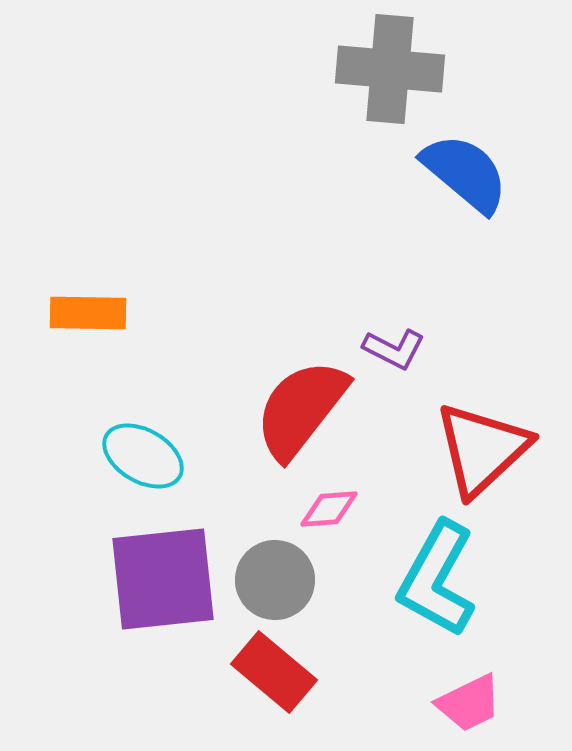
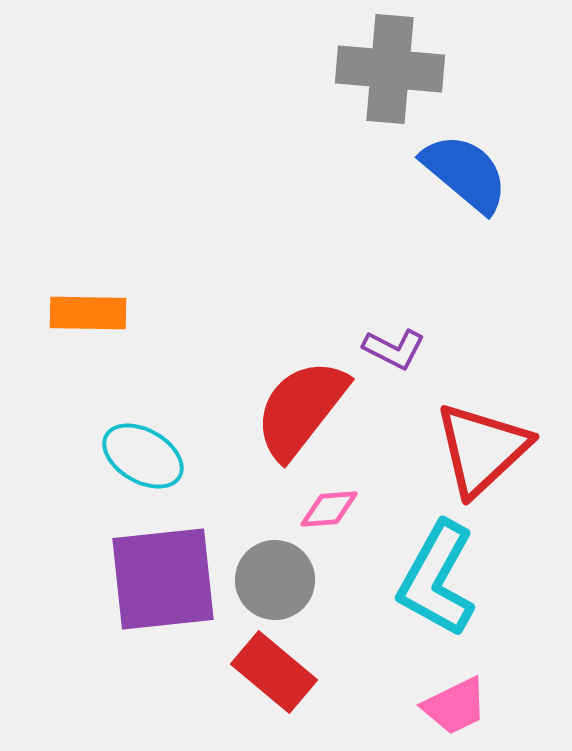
pink trapezoid: moved 14 px left, 3 px down
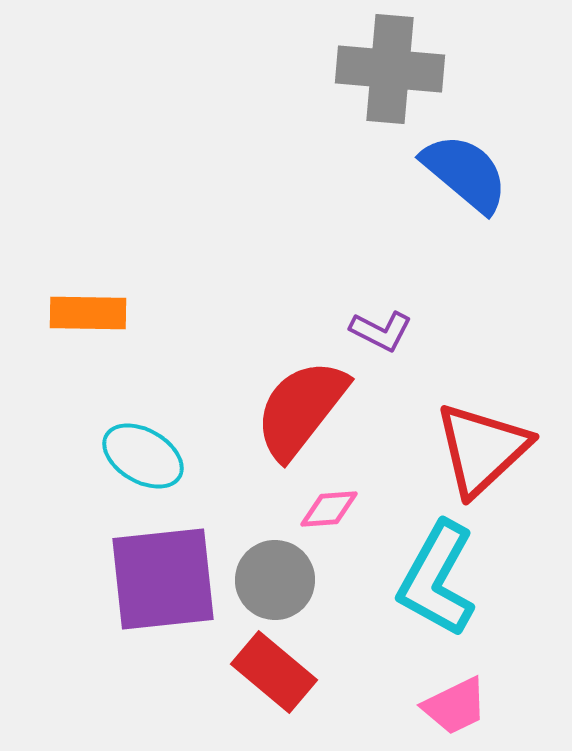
purple L-shape: moved 13 px left, 18 px up
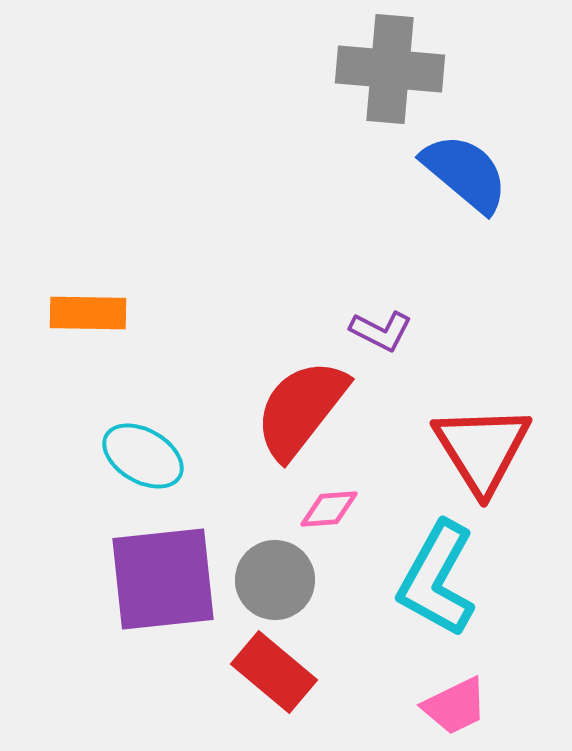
red triangle: rotated 19 degrees counterclockwise
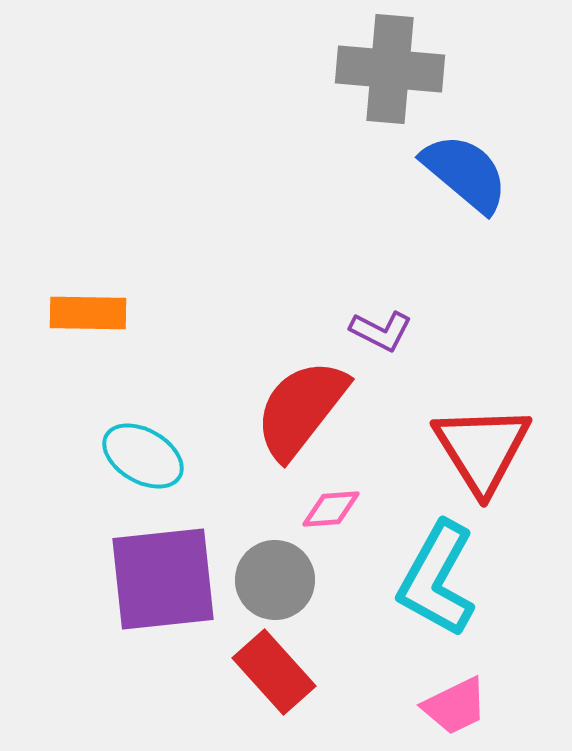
pink diamond: moved 2 px right
red rectangle: rotated 8 degrees clockwise
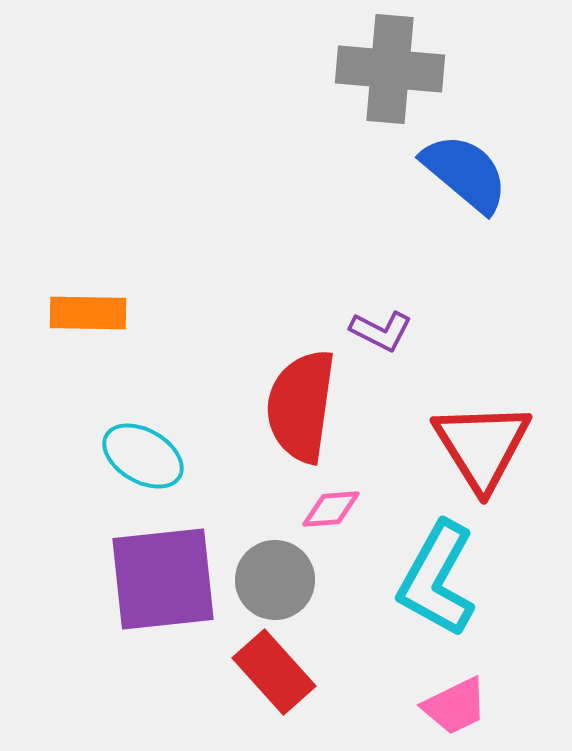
red semicircle: moved 3 px up; rotated 30 degrees counterclockwise
red triangle: moved 3 px up
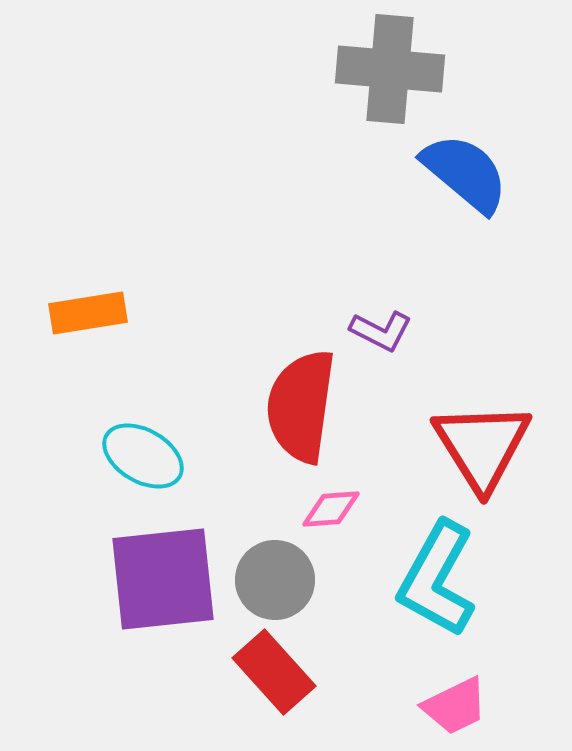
orange rectangle: rotated 10 degrees counterclockwise
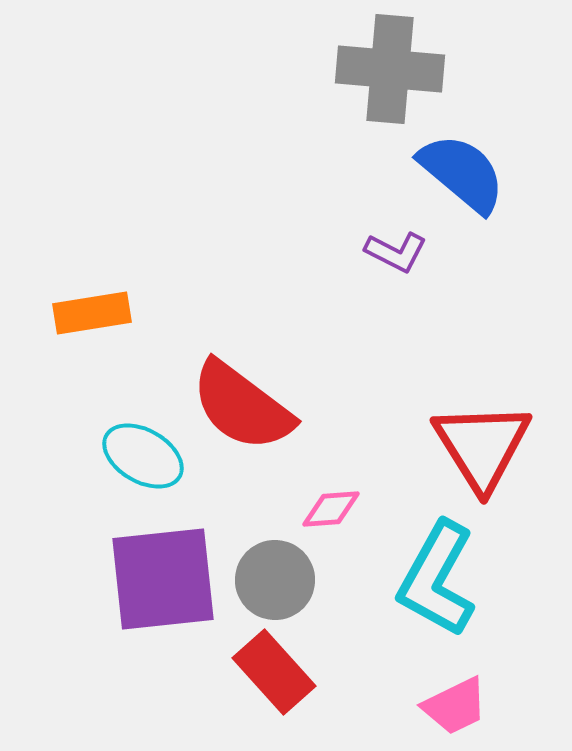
blue semicircle: moved 3 px left
orange rectangle: moved 4 px right
purple L-shape: moved 15 px right, 79 px up
red semicircle: moved 59 px left; rotated 61 degrees counterclockwise
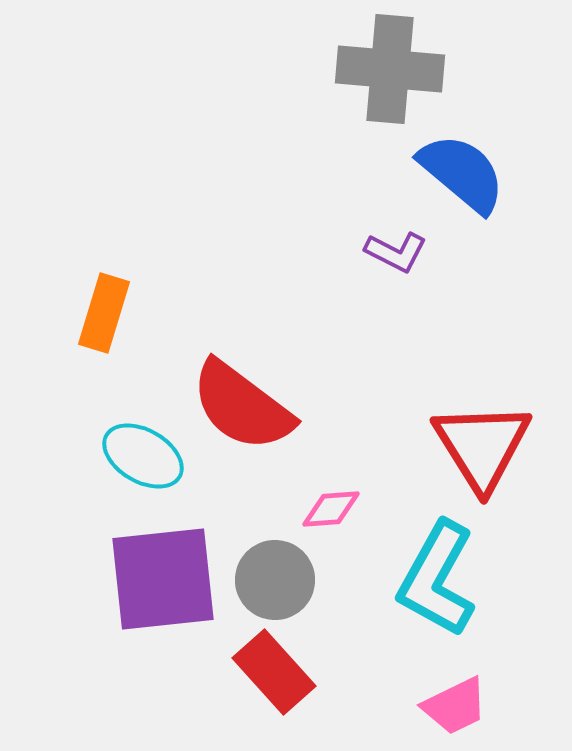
orange rectangle: moved 12 px right; rotated 64 degrees counterclockwise
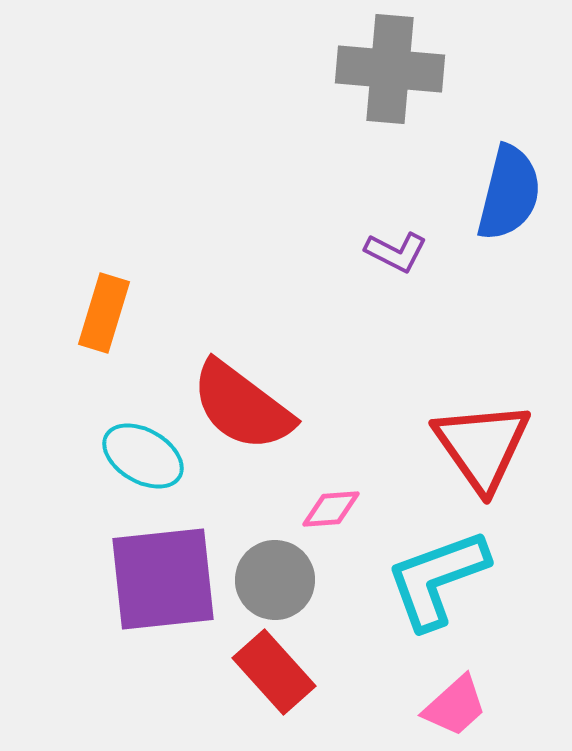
blue semicircle: moved 47 px right, 20 px down; rotated 64 degrees clockwise
red triangle: rotated 3 degrees counterclockwise
cyan L-shape: rotated 41 degrees clockwise
pink trapezoid: rotated 16 degrees counterclockwise
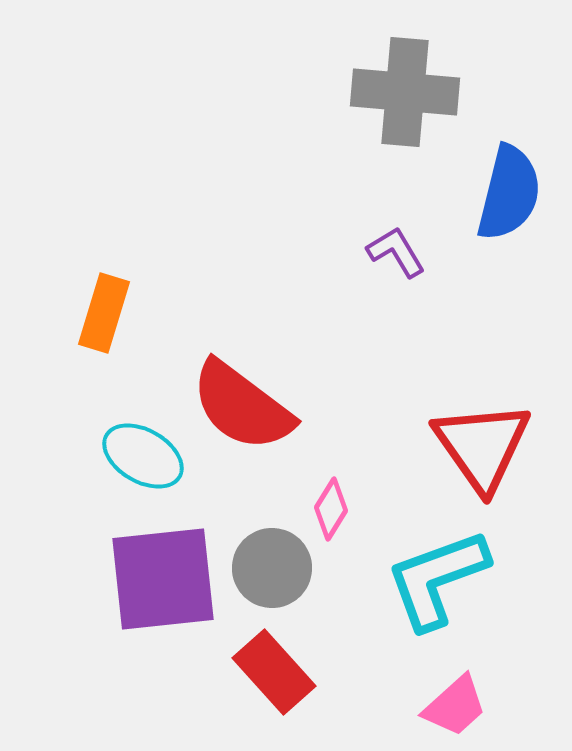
gray cross: moved 15 px right, 23 px down
purple L-shape: rotated 148 degrees counterclockwise
pink diamond: rotated 54 degrees counterclockwise
gray circle: moved 3 px left, 12 px up
